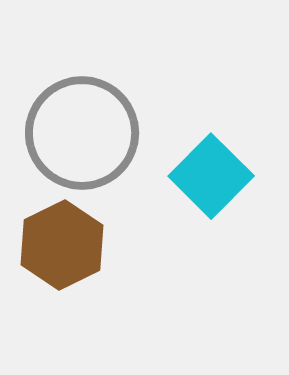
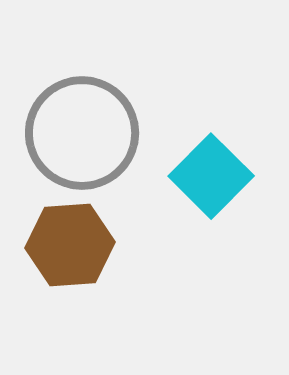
brown hexagon: moved 8 px right; rotated 22 degrees clockwise
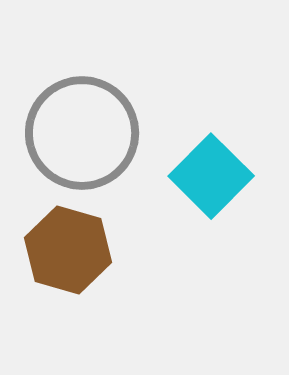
brown hexagon: moved 2 px left, 5 px down; rotated 20 degrees clockwise
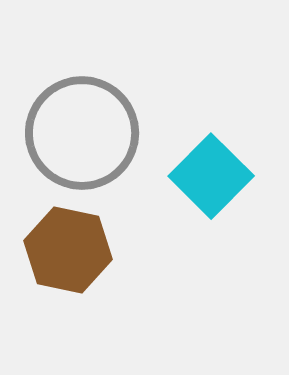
brown hexagon: rotated 4 degrees counterclockwise
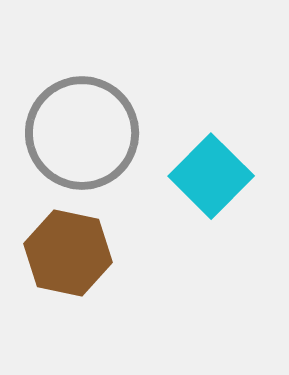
brown hexagon: moved 3 px down
